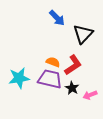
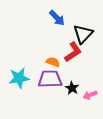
red L-shape: moved 13 px up
purple trapezoid: rotated 15 degrees counterclockwise
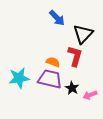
red L-shape: moved 2 px right, 4 px down; rotated 40 degrees counterclockwise
purple trapezoid: rotated 15 degrees clockwise
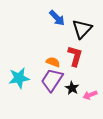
black triangle: moved 1 px left, 5 px up
purple trapezoid: moved 2 px right, 1 px down; rotated 70 degrees counterclockwise
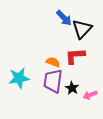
blue arrow: moved 7 px right
red L-shape: rotated 110 degrees counterclockwise
purple trapezoid: moved 1 px right, 1 px down; rotated 25 degrees counterclockwise
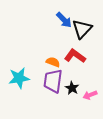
blue arrow: moved 2 px down
red L-shape: rotated 40 degrees clockwise
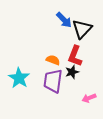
red L-shape: rotated 105 degrees counterclockwise
orange semicircle: moved 2 px up
cyan star: rotated 30 degrees counterclockwise
black star: moved 16 px up; rotated 24 degrees clockwise
pink arrow: moved 1 px left, 3 px down
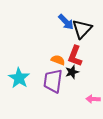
blue arrow: moved 2 px right, 2 px down
orange semicircle: moved 5 px right
pink arrow: moved 4 px right, 1 px down; rotated 24 degrees clockwise
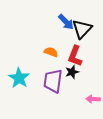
orange semicircle: moved 7 px left, 8 px up
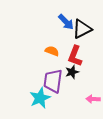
black triangle: rotated 20 degrees clockwise
orange semicircle: moved 1 px right, 1 px up
cyan star: moved 21 px right, 20 px down; rotated 15 degrees clockwise
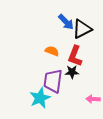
black star: rotated 16 degrees clockwise
